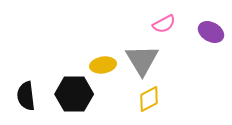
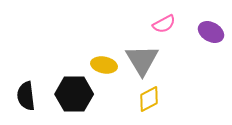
yellow ellipse: moved 1 px right; rotated 20 degrees clockwise
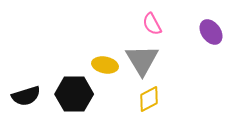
pink semicircle: moved 12 px left; rotated 90 degrees clockwise
purple ellipse: rotated 25 degrees clockwise
yellow ellipse: moved 1 px right
black semicircle: rotated 100 degrees counterclockwise
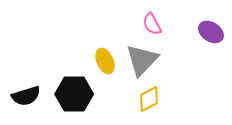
purple ellipse: rotated 20 degrees counterclockwise
gray triangle: rotated 15 degrees clockwise
yellow ellipse: moved 4 px up; rotated 55 degrees clockwise
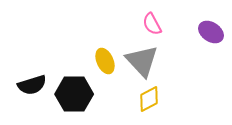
gray triangle: moved 1 px down; rotated 27 degrees counterclockwise
black semicircle: moved 6 px right, 11 px up
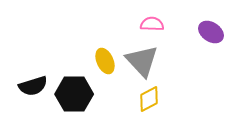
pink semicircle: rotated 120 degrees clockwise
black semicircle: moved 1 px right, 1 px down
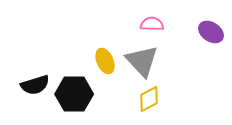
black semicircle: moved 2 px right, 1 px up
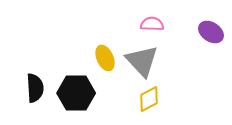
yellow ellipse: moved 3 px up
black semicircle: moved 3 px down; rotated 76 degrees counterclockwise
black hexagon: moved 2 px right, 1 px up
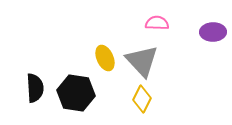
pink semicircle: moved 5 px right, 1 px up
purple ellipse: moved 2 px right; rotated 35 degrees counterclockwise
black hexagon: rotated 9 degrees clockwise
yellow diamond: moved 7 px left; rotated 36 degrees counterclockwise
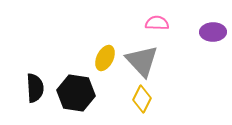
yellow ellipse: rotated 50 degrees clockwise
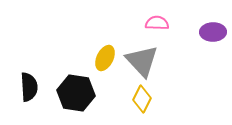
black semicircle: moved 6 px left, 1 px up
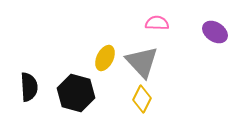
purple ellipse: moved 2 px right; rotated 35 degrees clockwise
gray triangle: moved 1 px down
black hexagon: rotated 6 degrees clockwise
